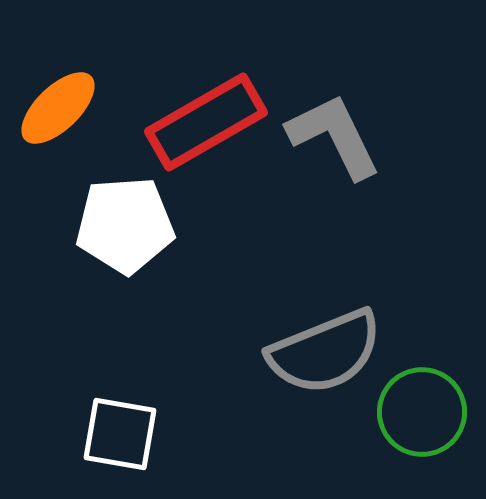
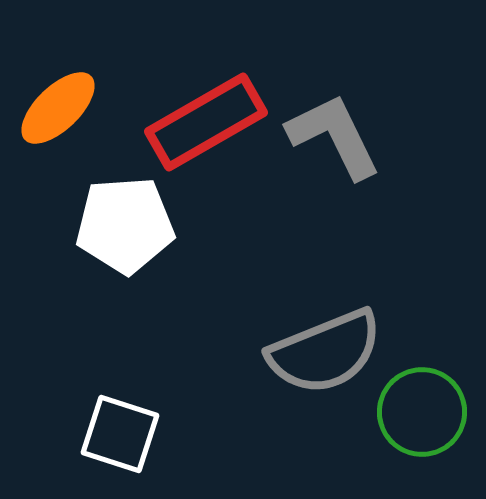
white square: rotated 8 degrees clockwise
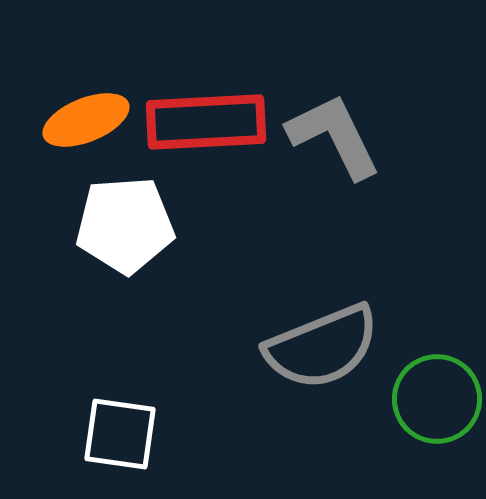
orange ellipse: moved 28 px right, 12 px down; rotated 22 degrees clockwise
red rectangle: rotated 27 degrees clockwise
gray semicircle: moved 3 px left, 5 px up
green circle: moved 15 px right, 13 px up
white square: rotated 10 degrees counterclockwise
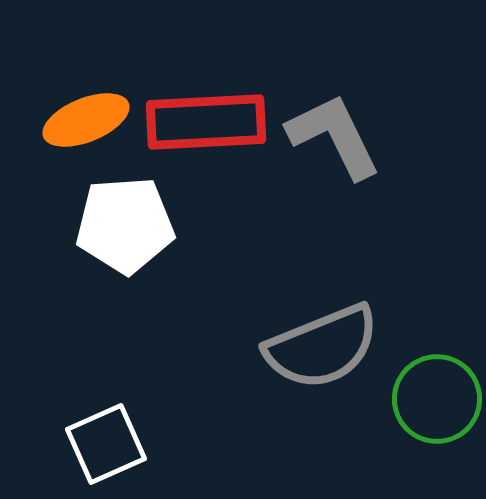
white square: moved 14 px left, 10 px down; rotated 32 degrees counterclockwise
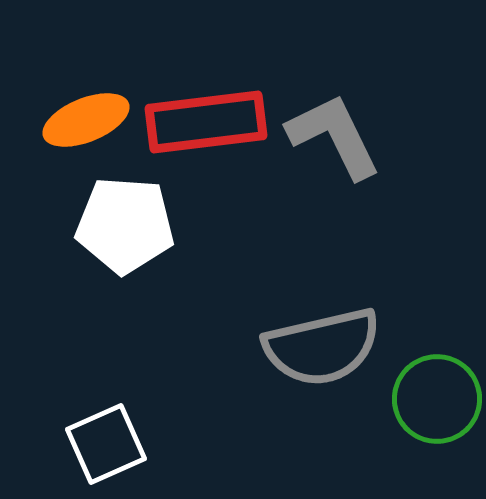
red rectangle: rotated 4 degrees counterclockwise
white pentagon: rotated 8 degrees clockwise
gray semicircle: rotated 9 degrees clockwise
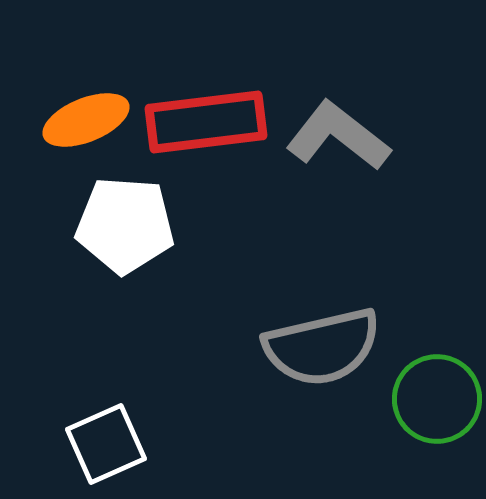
gray L-shape: moved 4 px right; rotated 26 degrees counterclockwise
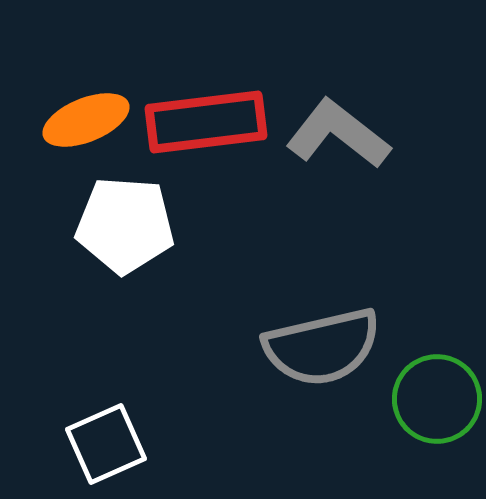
gray L-shape: moved 2 px up
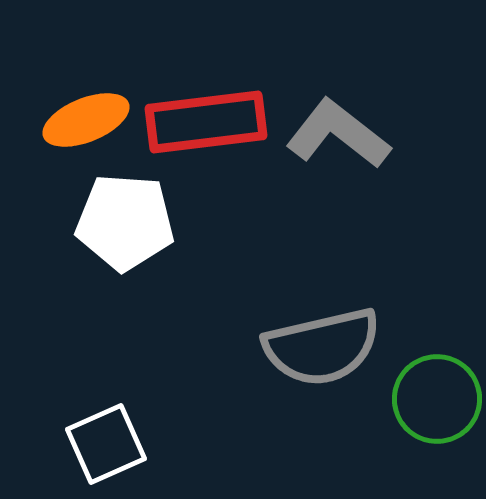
white pentagon: moved 3 px up
